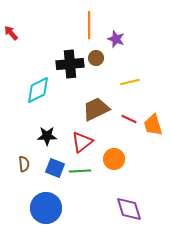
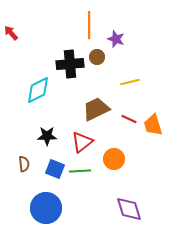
brown circle: moved 1 px right, 1 px up
blue square: moved 1 px down
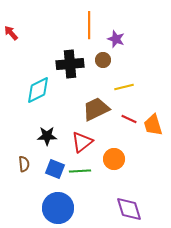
brown circle: moved 6 px right, 3 px down
yellow line: moved 6 px left, 5 px down
blue circle: moved 12 px right
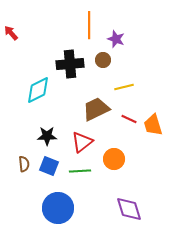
blue square: moved 6 px left, 3 px up
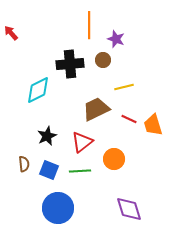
black star: rotated 24 degrees counterclockwise
blue square: moved 4 px down
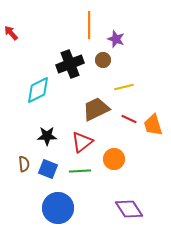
black cross: rotated 16 degrees counterclockwise
black star: rotated 24 degrees clockwise
blue square: moved 1 px left, 1 px up
purple diamond: rotated 16 degrees counterclockwise
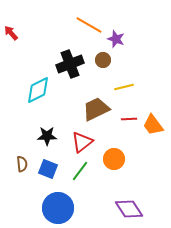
orange line: rotated 60 degrees counterclockwise
red line: rotated 28 degrees counterclockwise
orange trapezoid: rotated 20 degrees counterclockwise
brown semicircle: moved 2 px left
green line: rotated 50 degrees counterclockwise
